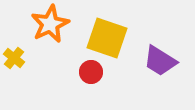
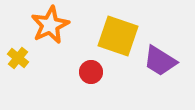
orange star: moved 1 px down
yellow square: moved 11 px right, 2 px up
yellow cross: moved 4 px right
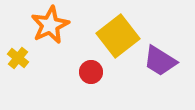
yellow square: rotated 33 degrees clockwise
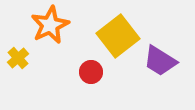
yellow cross: rotated 10 degrees clockwise
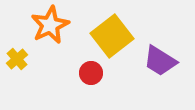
yellow square: moved 6 px left
yellow cross: moved 1 px left, 1 px down
red circle: moved 1 px down
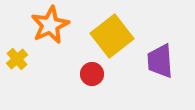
purple trapezoid: rotated 54 degrees clockwise
red circle: moved 1 px right, 1 px down
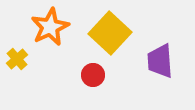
orange star: moved 2 px down
yellow square: moved 2 px left, 3 px up; rotated 9 degrees counterclockwise
red circle: moved 1 px right, 1 px down
